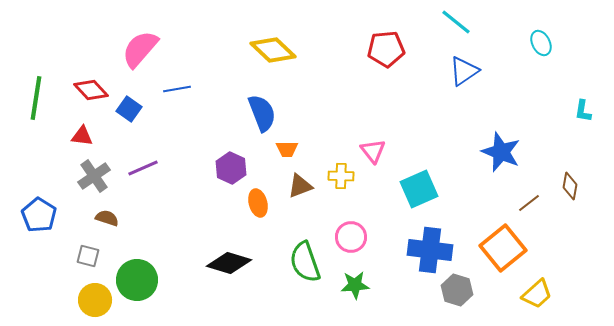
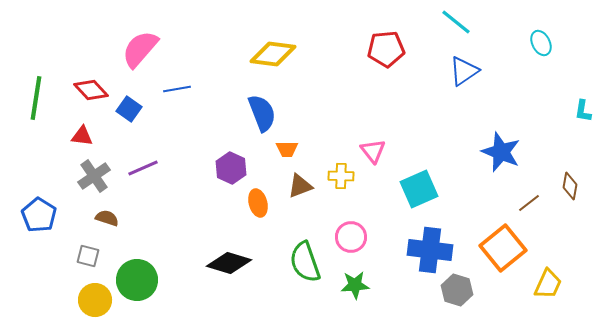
yellow diamond: moved 4 px down; rotated 36 degrees counterclockwise
yellow trapezoid: moved 11 px right, 10 px up; rotated 24 degrees counterclockwise
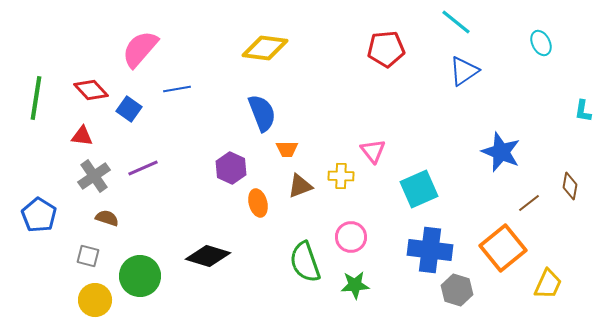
yellow diamond: moved 8 px left, 6 px up
black diamond: moved 21 px left, 7 px up
green circle: moved 3 px right, 4 px up
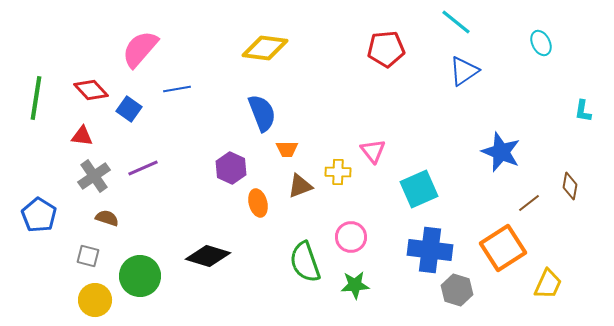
yellow cross: moved 3 px left, 4 px up
orange square: rotated 6 degrees clockwise
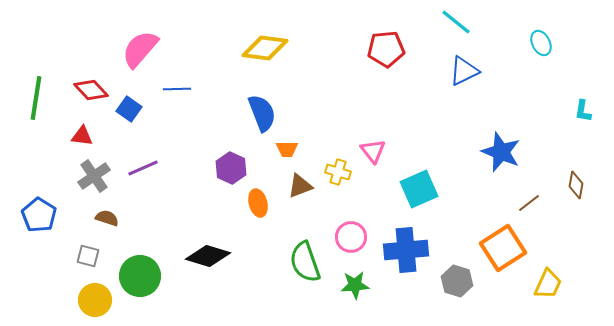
blue triangle: rotated 8 degrees clockwise
blue line: rotated 8 degrees clockwise
yellow cross: rotated 15 degrees clockwise
brown diamond: moved 6 px right, 1 px up
blue cross: moved 24 px left; rotated 12 degrees counterclockwise
gray hexagon: moved 9 px up
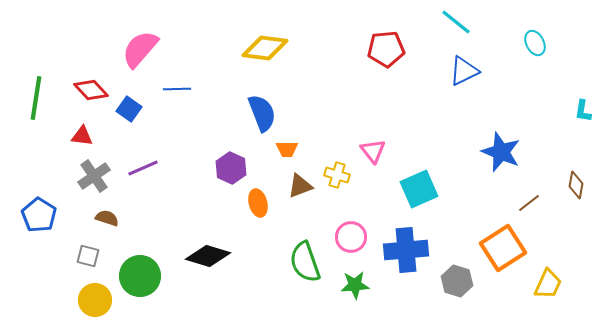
cyan ellipse: moved 6 px left
yellow cross: moved 1 px left, 3 px down
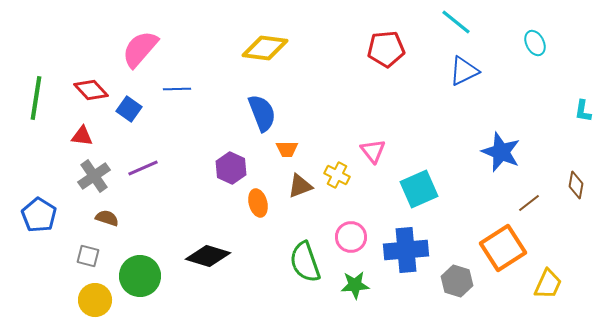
yellow cross: rotated 10 degrees clockwise
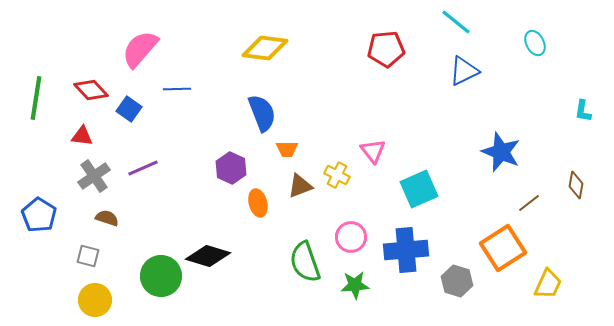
green circle: moved 21 px right
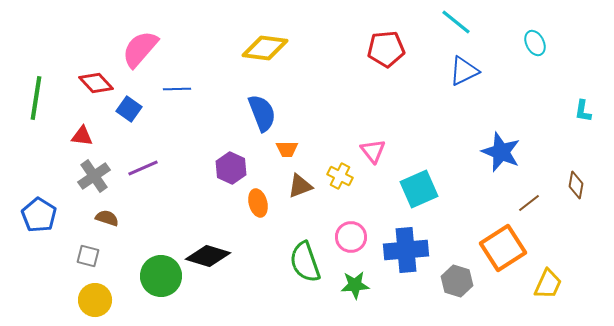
red diamond: moved 5 px right, 7 px up
yellow cross: moved 3 px right, 1 px down
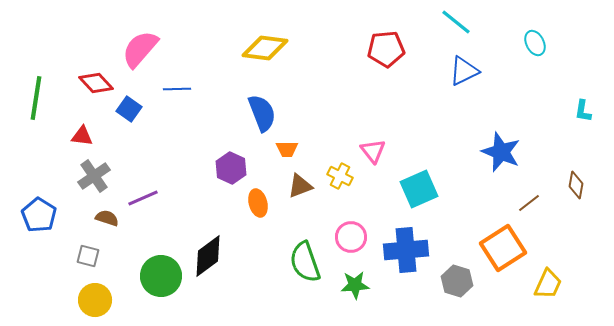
purple line: moved 30 px down
black diamond: rotated 54 degrees counterclockwise
